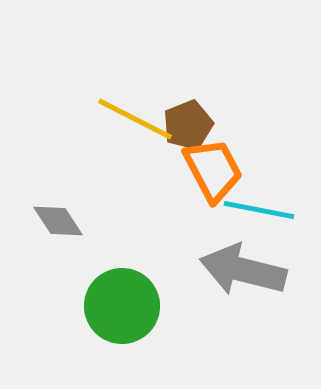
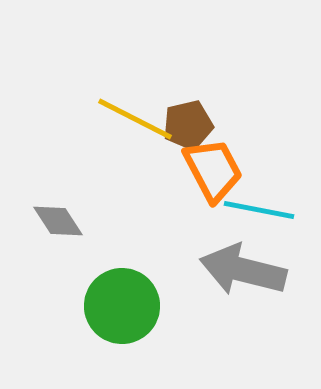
brown pentagon: rotated 9 degrees clockwise
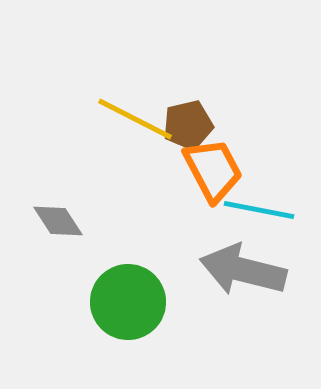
green circle: moved 6 px right, 4 px up
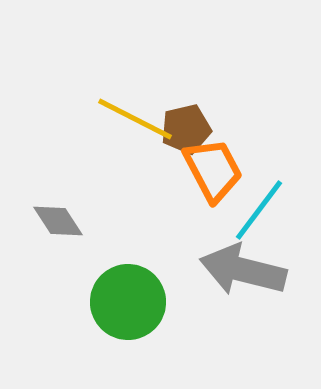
brown pentagon: moved 2 px left, 4 px down
cyan line: rotated 64 degrees counterclockwise
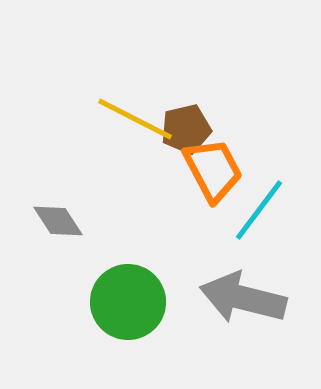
gray arrow: moved 28 px down
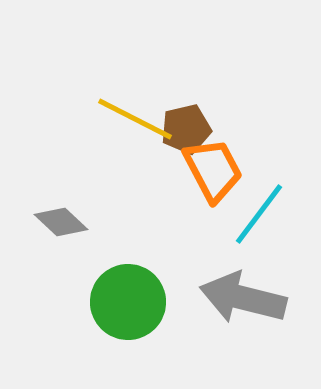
cyan line: moved 4 px down
gray diamond: moved 3 px right, 1 px down; rotated 14 degrees counterclockwise
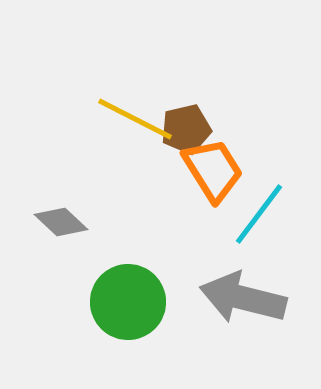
orange trapezoid: rotated 4 degrees counterclockwise
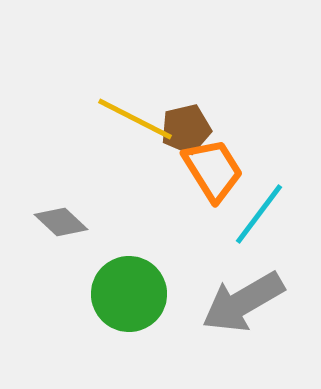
gray arrow: moved 4 px down; rotated 44 degrees counterclockwise
green circle: moved 1 px right, 8 px up
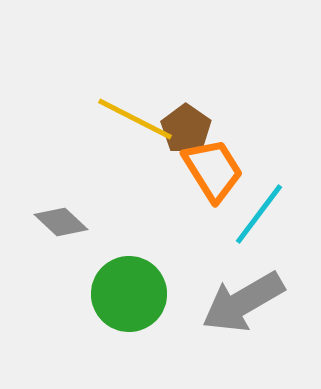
brown pentagon: rotated 24 degrees counterclockwise
